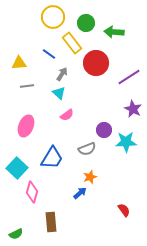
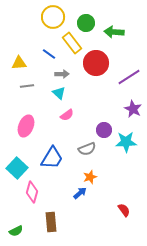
gray arrow: rotated 56 degrees clockwise
green semicircle: moved 3 px up
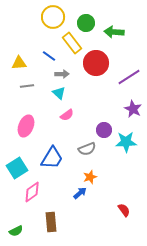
blue line: moved 2 px down
cyan square: rotated 15 degrees clockwise
pink diamond: rotated 40 degrees clockwise
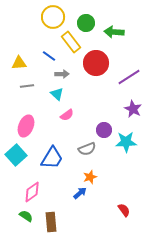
yellow rectangle: moved 1 px left, 1 px up
cyan triangle: moved 2 px left, 1 px down
cyan square: moved 1 px left, 13 px up; rotated 10 degrees counterclockwise
green semicircle: moved 10 px right, 15 px up; rotated 120 degrees counterclockwise
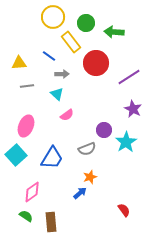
cyan star: rotated 30 degrees counterclockwise
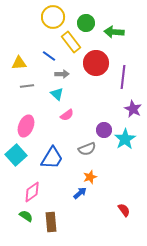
purple line: moved 6 px left; rotated 50 degrees counterclockwise
cyan star: moved 1 px left, 3 px up
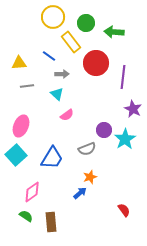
pink ellipse: moved 5 px left
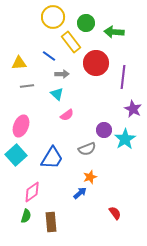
red semicircle: moved 9 px left, 3 px down
green semicircle: rotated 72 degrees clockwise
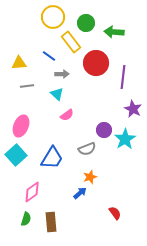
green semicircle: moved 3 px down
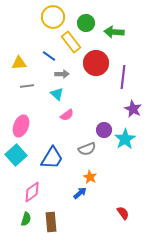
orange star: rotated 24 degrees counterclockwise
red semicircle: moved 8 px right
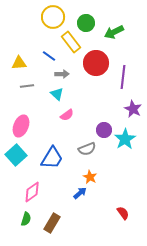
green arrow: rotated 30 degrees counterclockwise
brown rectangle: moved 1 px right, 1 px down; rotated 36 degrees clockwise
